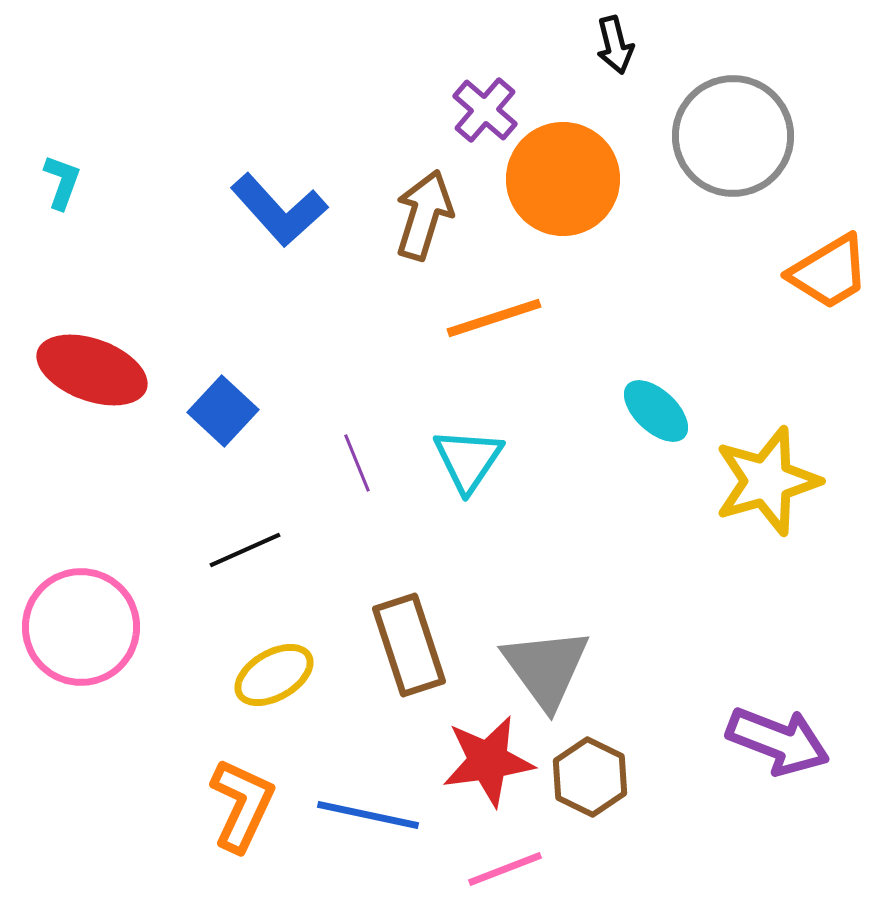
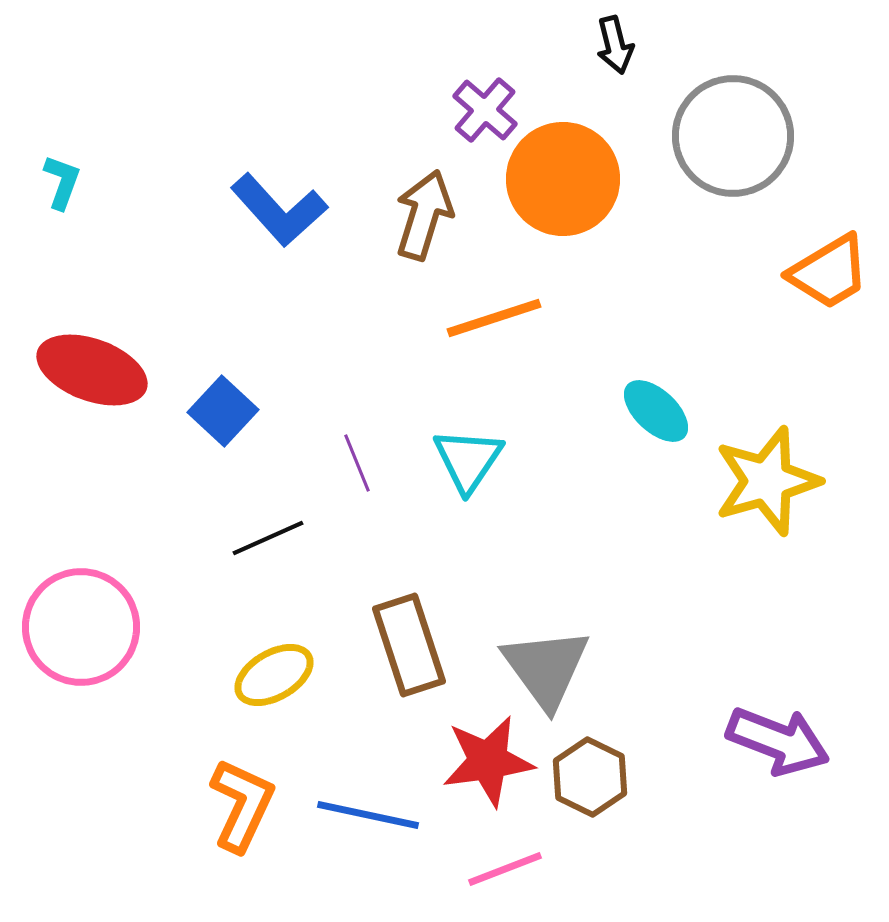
black line: moved 23 px right, 12 px up
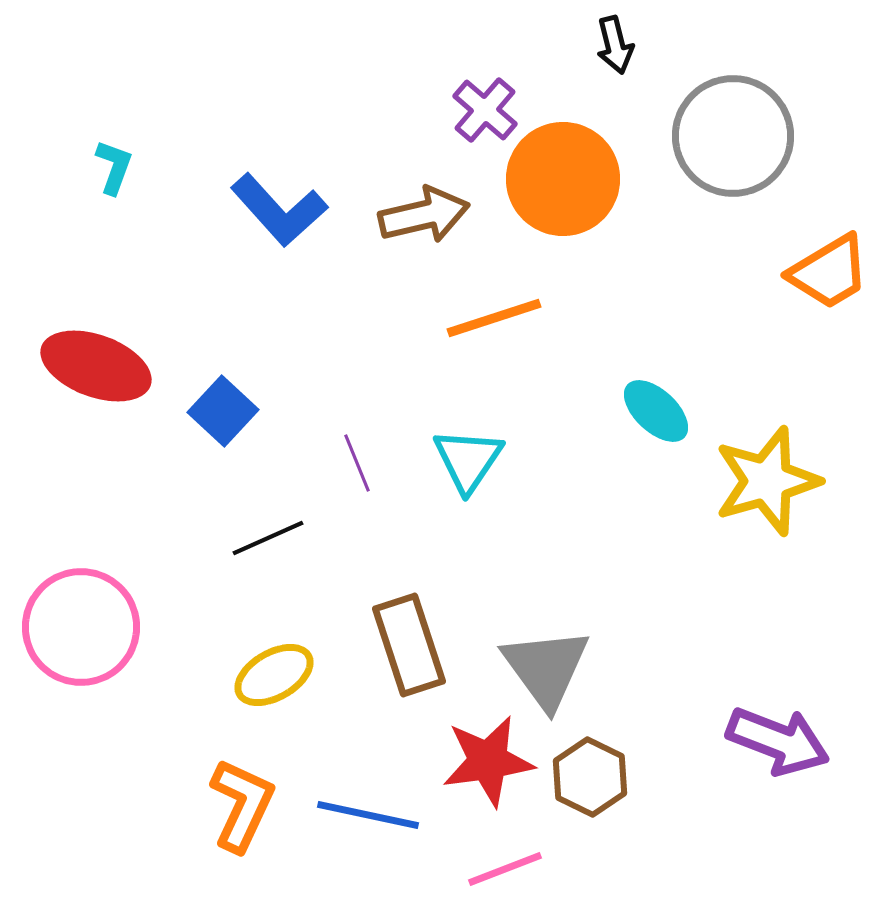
cyan L-shape: moved 52 px right, 15 px up
brown arrow: rotated 60 degrees clockwise
red ellipse: moved 4 px right, 4 px up
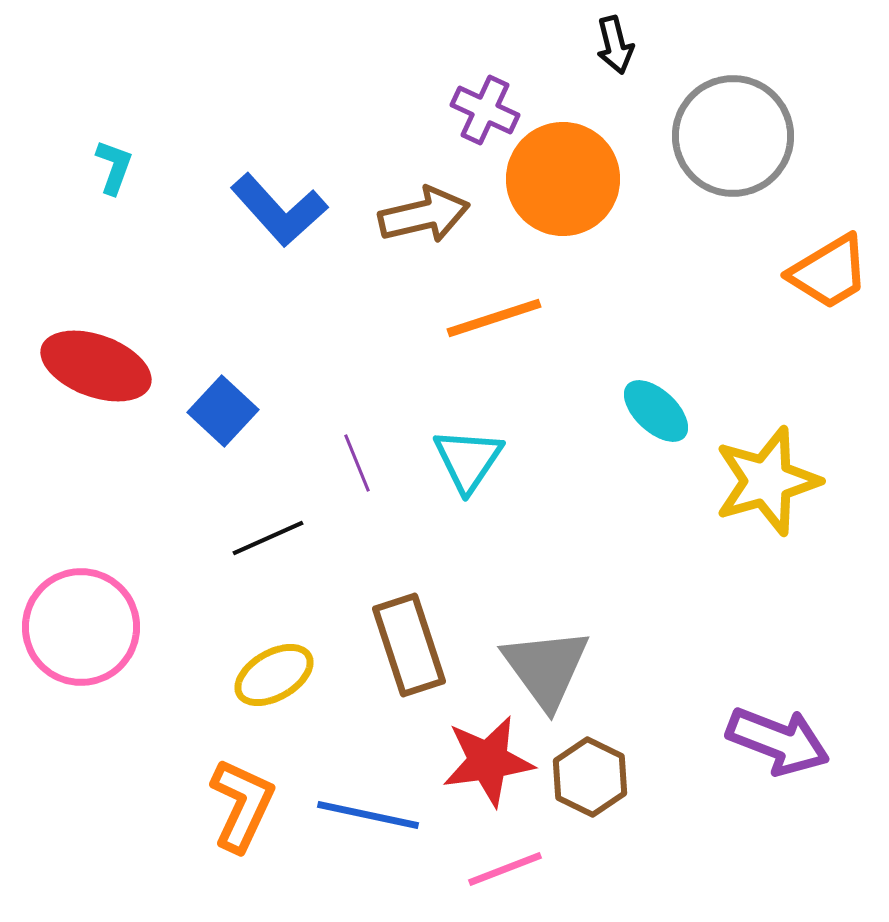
purple cross: rotated 16 degrees counterclockwise
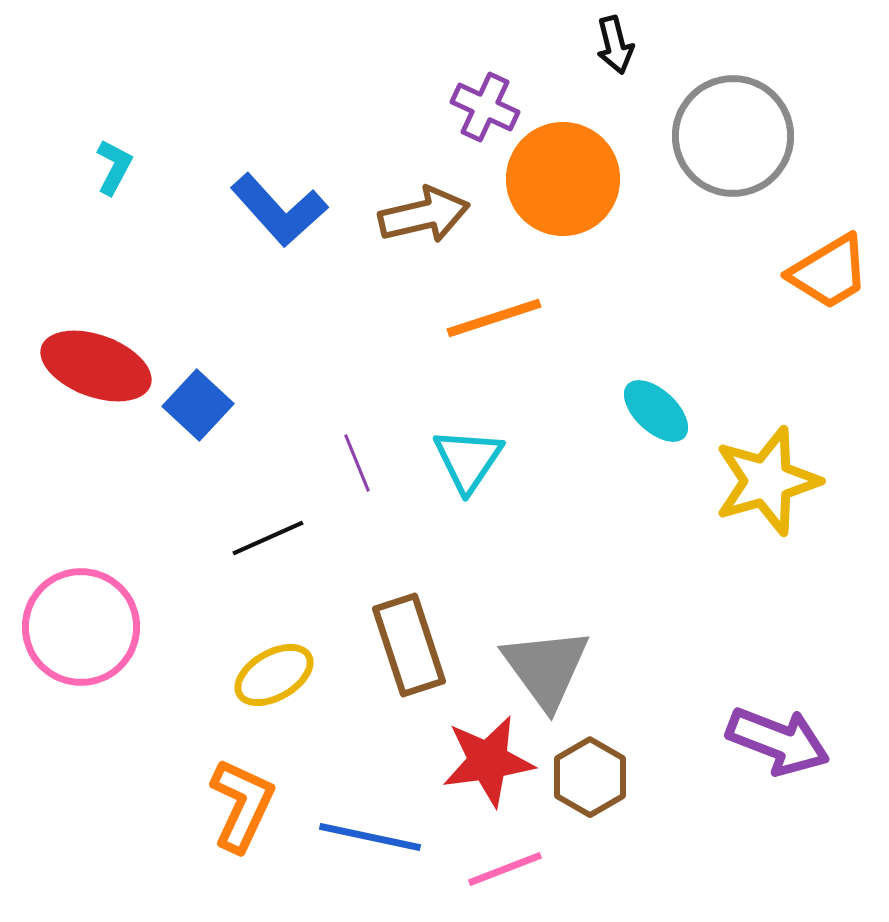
purple cross: moved 3 px up
cyan L-shape: rotated 8 degrees clockwise
blue square: moved 25 px left, 6 px up
brown hexagon: rotated 4 degrees clockwise
blue line: moved 2 px right, 22 px down
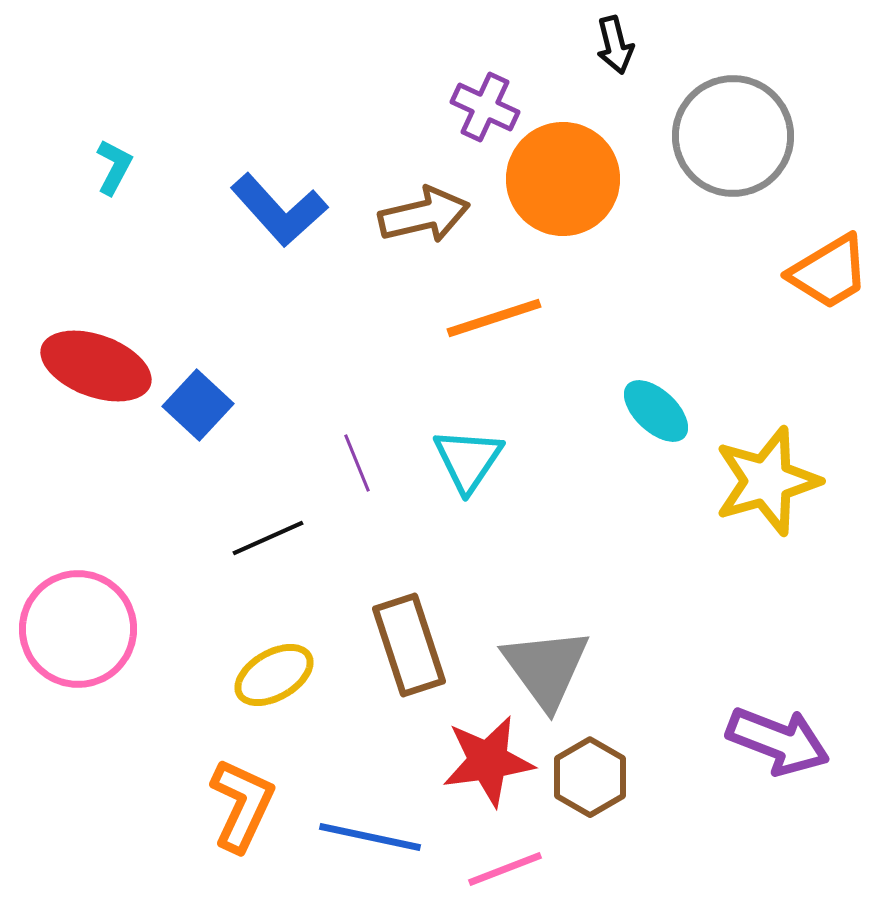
pink circle: moved 3 px left, 2 px down
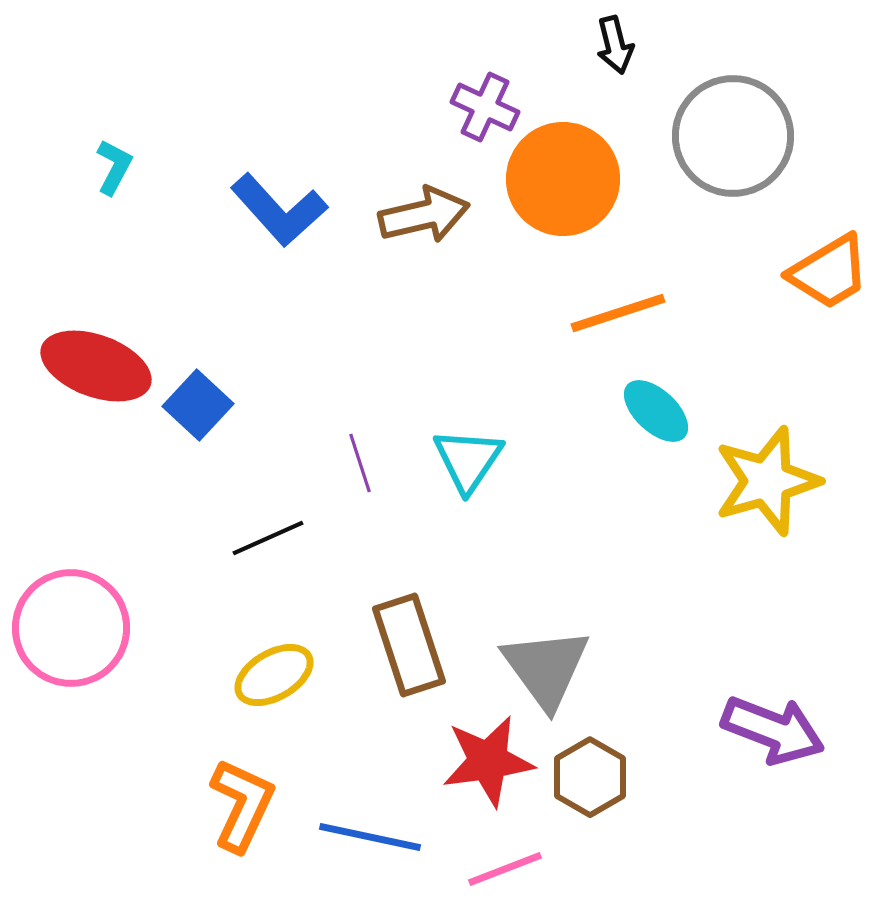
orange line: moved 124 px right, 5 px up
purple line: moved 3 px right; rotated 4 degrees clockwise
pink circle: moved 7 px left, 1 px up
purple arrow: moved 5 px left, 11 px up
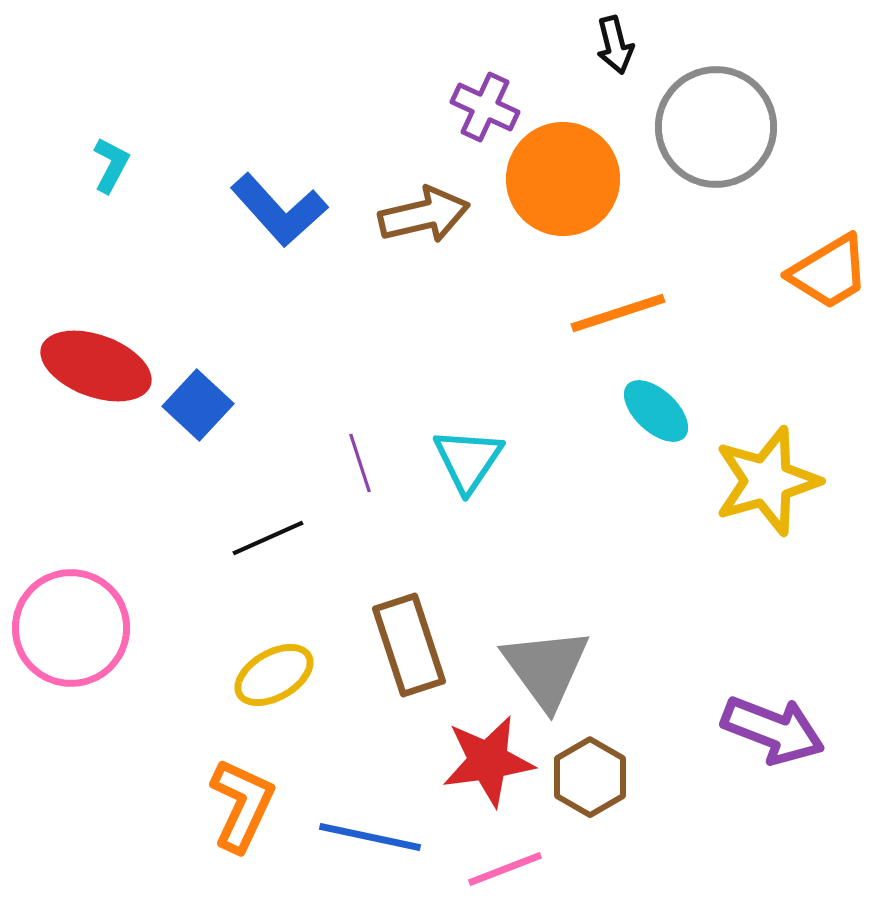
gray circle: moved 17 px left, 9 px up
cyan L-shape: moved 3 px left, 2 px up
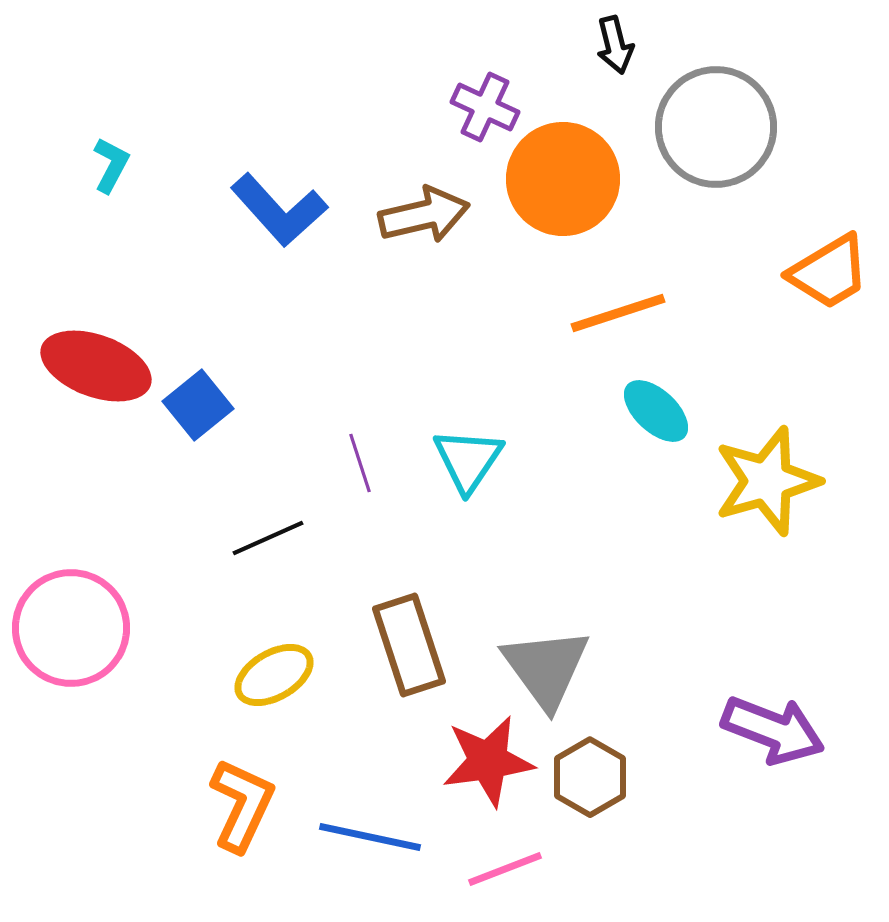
blue square: rotated 8 degrees clockwise
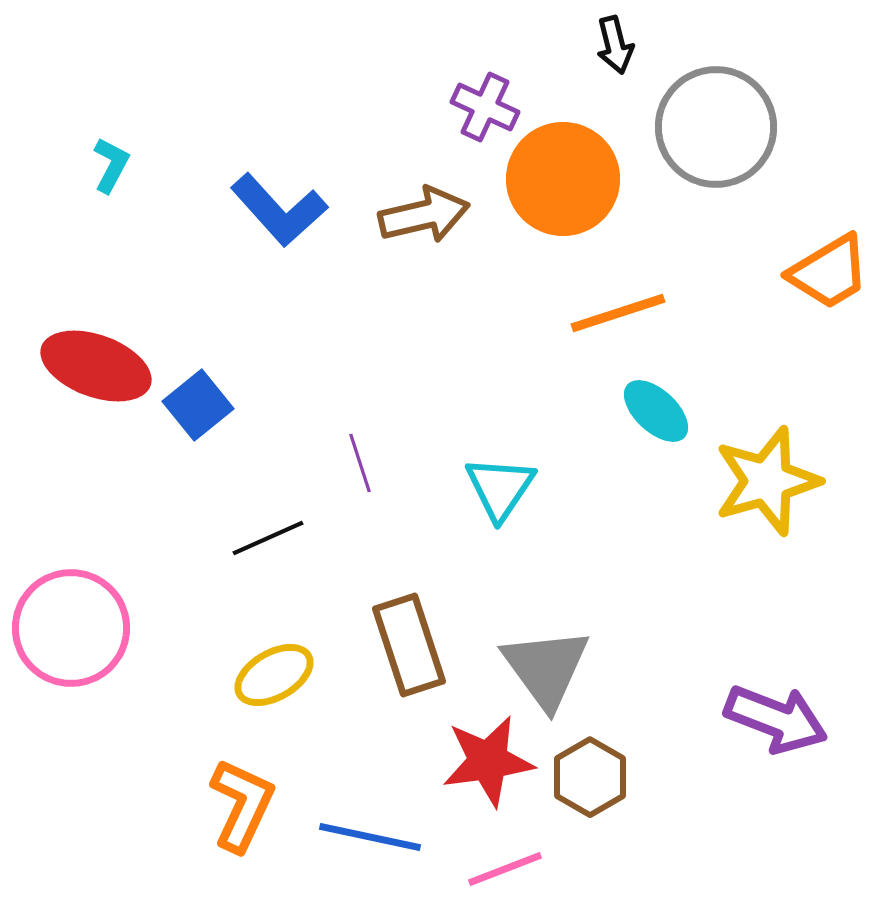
cyan triangle: moved 32 px right, 28 px down
purple arrow: moved 3 px right, 11 px up
